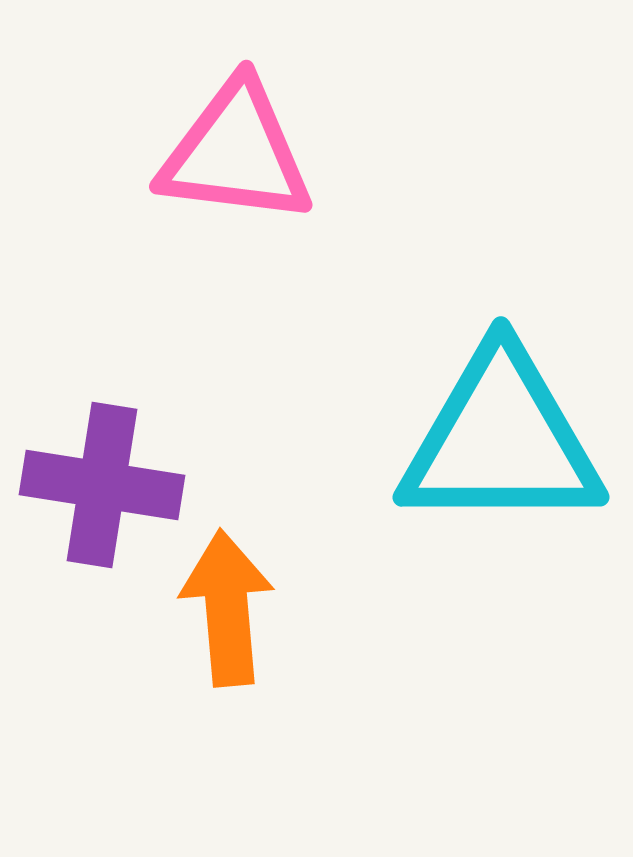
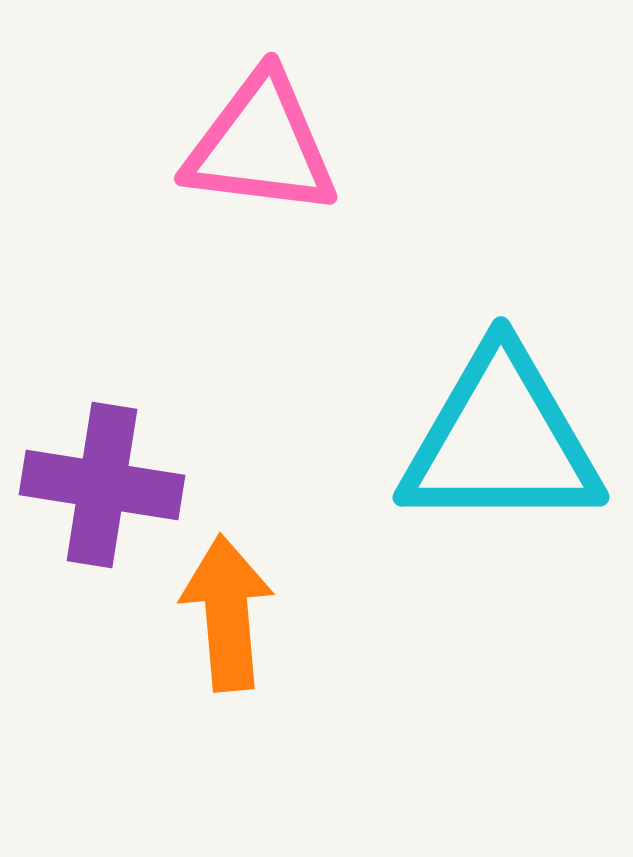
pink triangle: moved 25 px right, 8 px up
orange arrow: moved 5 px down
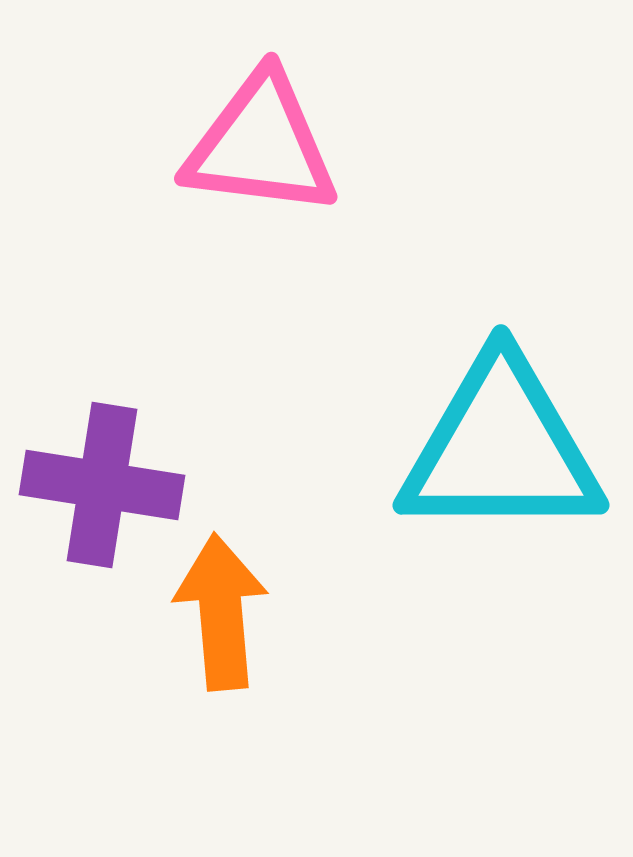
cyan triangle: moved 8 px down
orange arrow: moved 6 px left, 1 px up
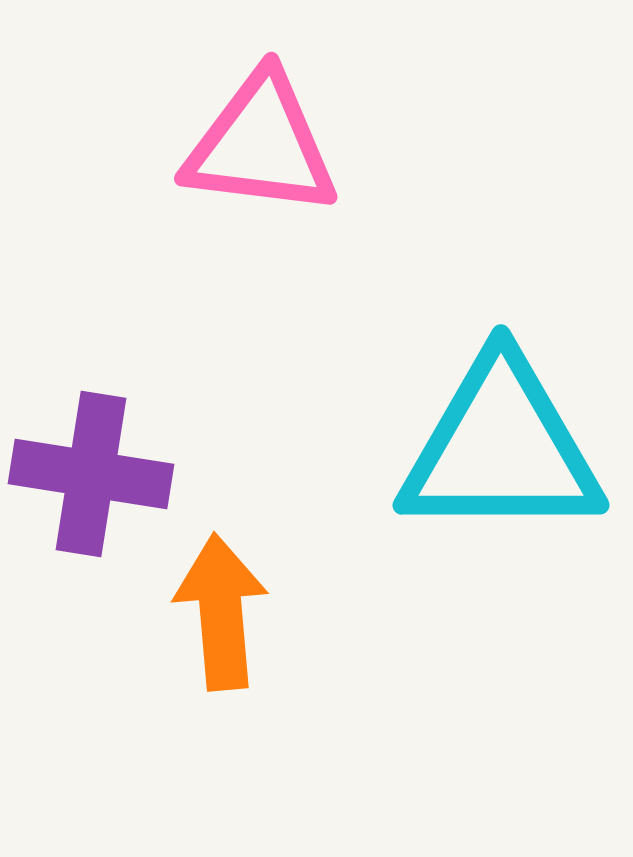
purple cross: moved 11 px left, 11 px up
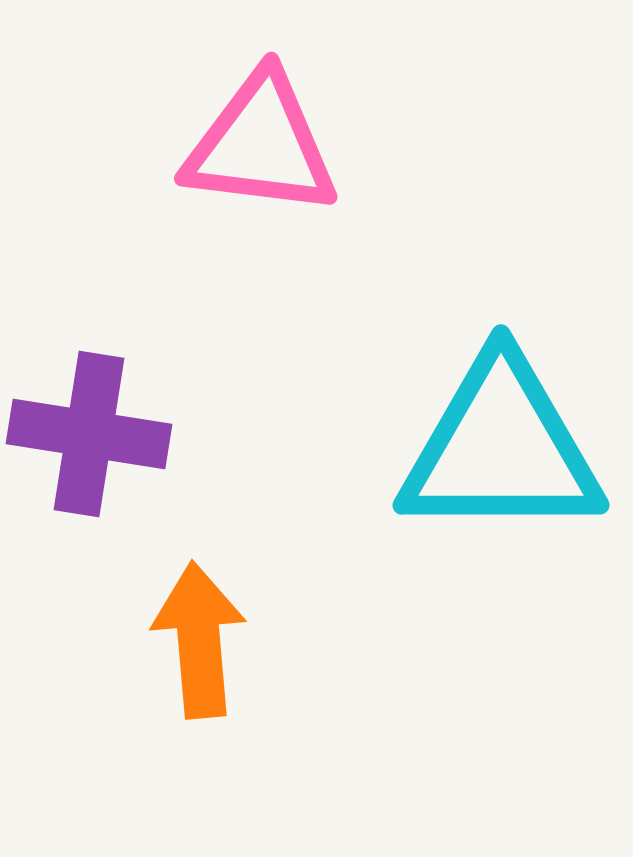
purple cross: moved 2 px left, 40 px up
orange arrow: moved 22 px left, 28 px down
